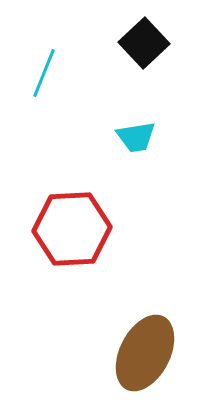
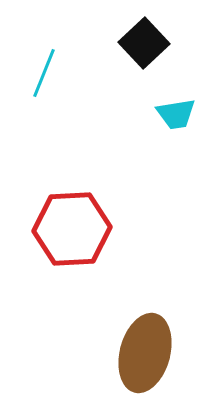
cyan trapezoid: moved 40 px right, 23 px up
brown ellipse: rotated 12 degrees counterclockwise
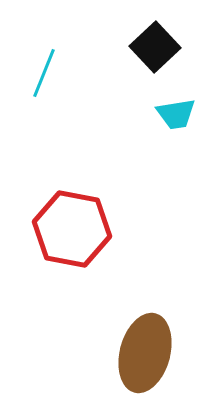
black square: moved 11 px right, 4 px down
red hexagon: rotated 14 degrees clockwise
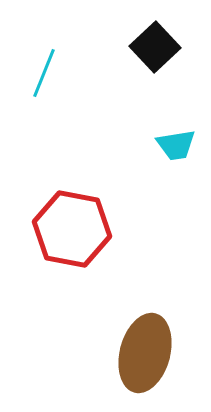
cyan trapezoid: moved 31 px down
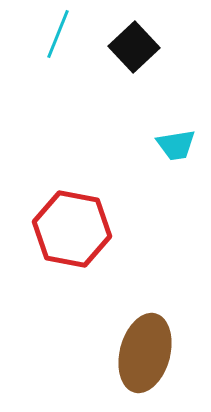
black square: moved 21 px left
cyan line: moved 14 px right, 39 px up
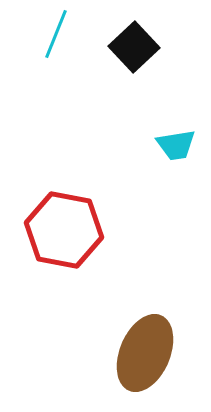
cyan line: moved 2 px left
red hexagon: moved 8 px left, 1 px down
brown ellipse: rotated 8 degrees clockwise
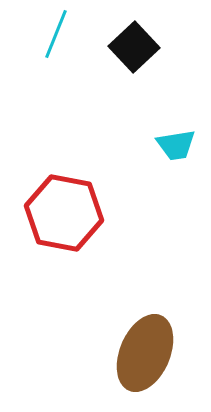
red hexagon: moved 17 px up
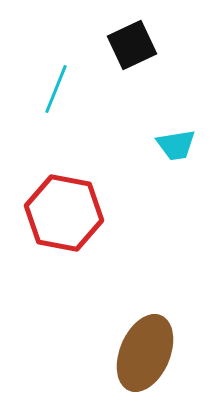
cyan line: moved 55 px down
black square: moved 2 px left, 2 px up; rotated 18 degrees clockwise
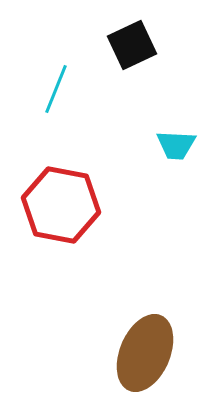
cyan trapezoid: rotated 12 degrees clockwise
red hexagon: moved 3 px left, 8 px up
